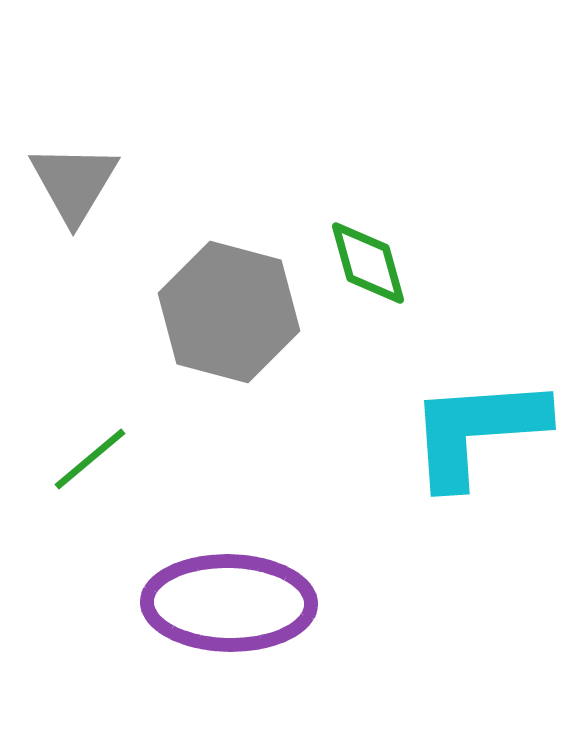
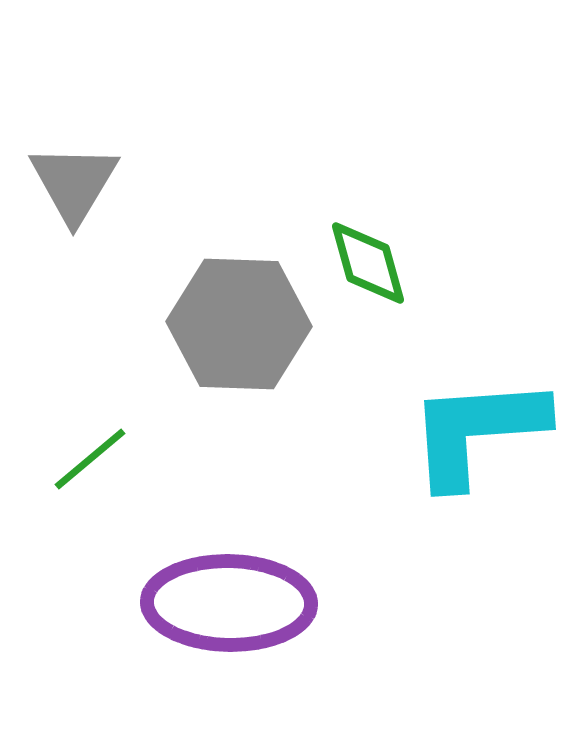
gray hexagon: moved 10 px right, 12 px down; rotated 13 degrees counterclockwise
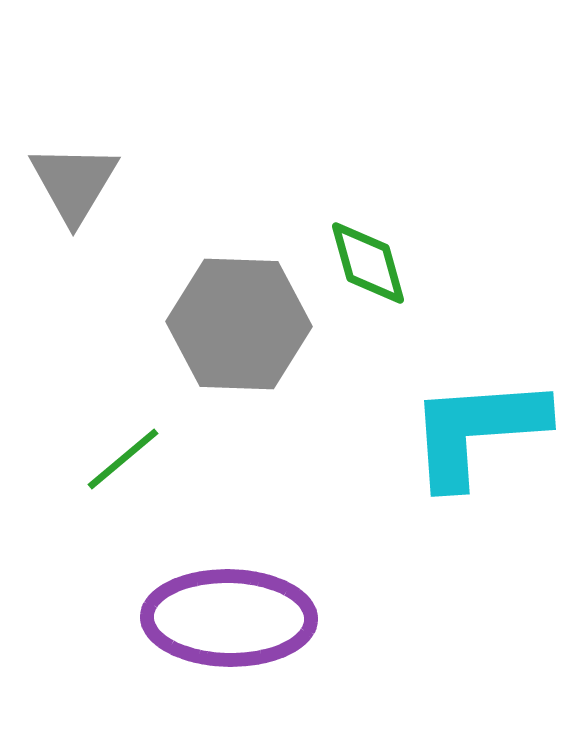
green line: moved 33 px right
purple ellipse: moved 15 px down
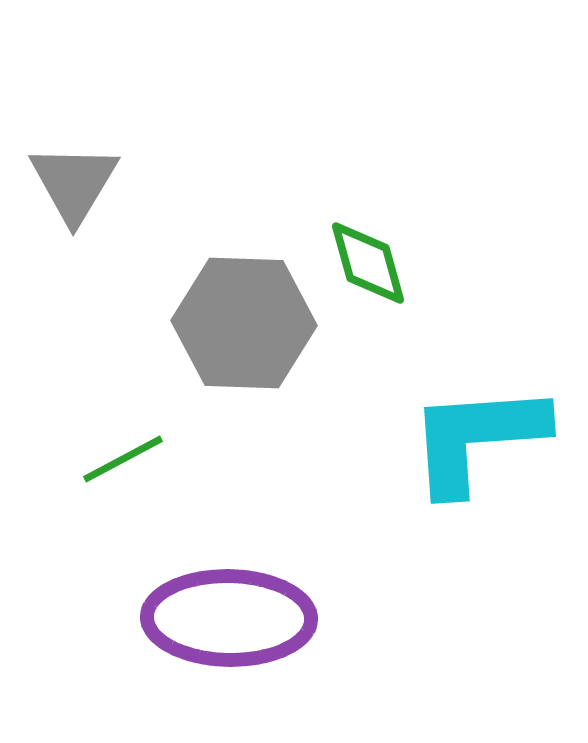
gray hexagon: moved 5 px right, 1 px up
cyan L-shape: moved 7 px down
green line: rotated 12 degrees clockwise
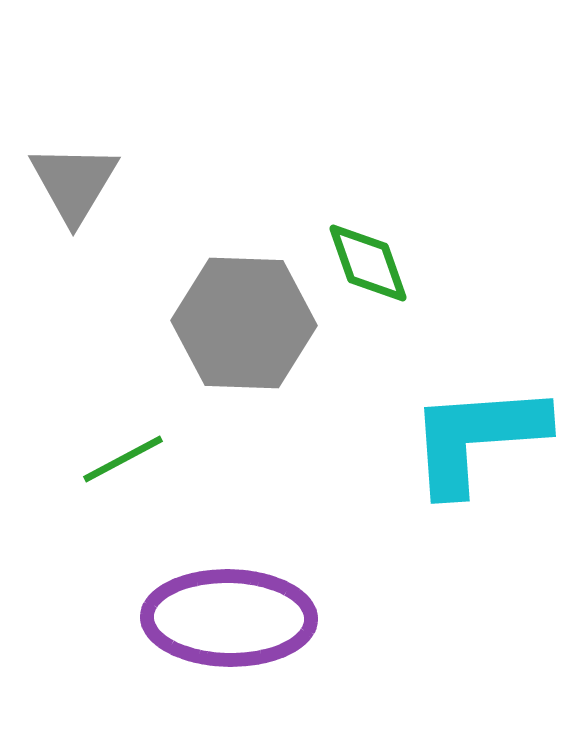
green diamond: rotated 4 degrees counterclockwise
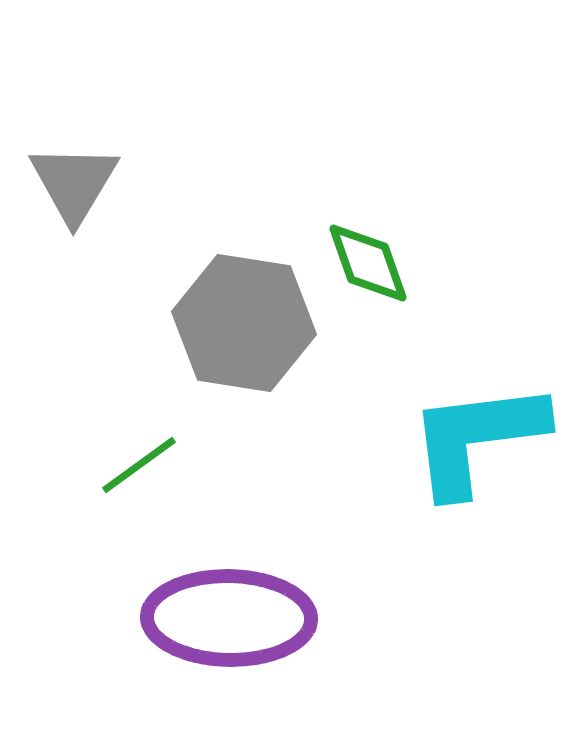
gray hexagon: rotated 7 degrees clockwise
cyan L-shape: rotated 3 degrees counterclockwise
green line: moved 16 px right, 6 px down; rotated 8 degrees counterclockwise
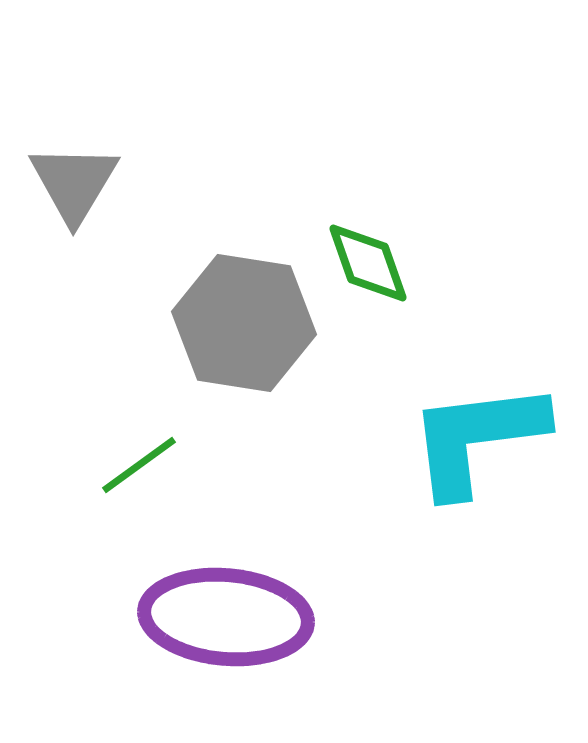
purple ellipse: moved 3 px left, 1 px up; rotated 4 degrees clockwise
